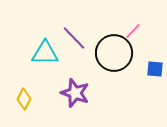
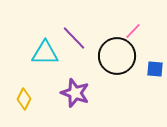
black circle: moved 3 px right, 3 px down
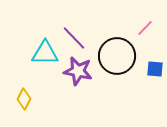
pink line: moved 12 px right, 3 px up
purple star: moved 3 px right, 22 px up; rotated 8 degrees counterclockwise
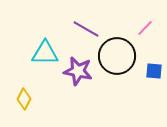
purple line: moved 12 px right, 9 px up; rotated 16 degrees counterclockwise
blue square: moved 1 px left, 2 px down
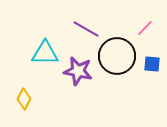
blue square: moved 2 px left, 7 px up
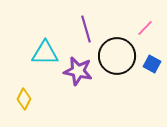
purple line: rotated 44 degrees clockwise
blue square: rotated 24 degrees clockwise
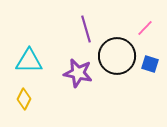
cyan triangle: moved 16 px left, 8 px down
blue square: moved 2 px left; rotated 12 degrees counterclockwise
purple star: moved 2 px down
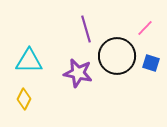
blue square: moved 1 px right, 1 px up
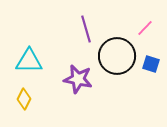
blue square: moved 1 px down
purple star: moved 6 px down
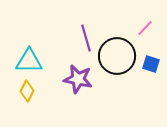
purple line: moved 9 px down
yellow diamond: moved 3 px right, 8 px up
